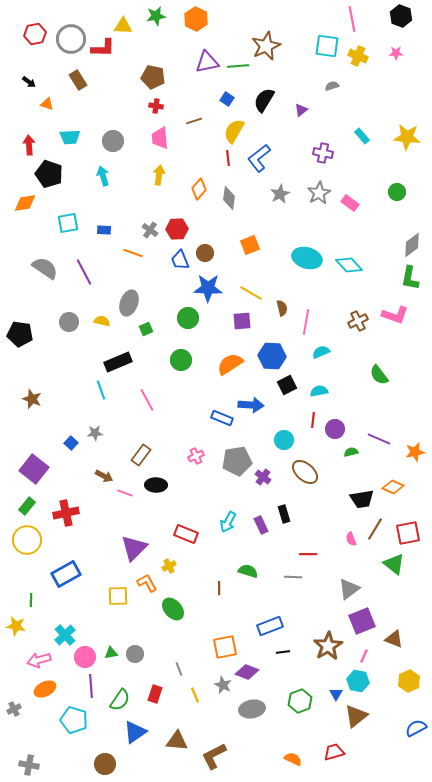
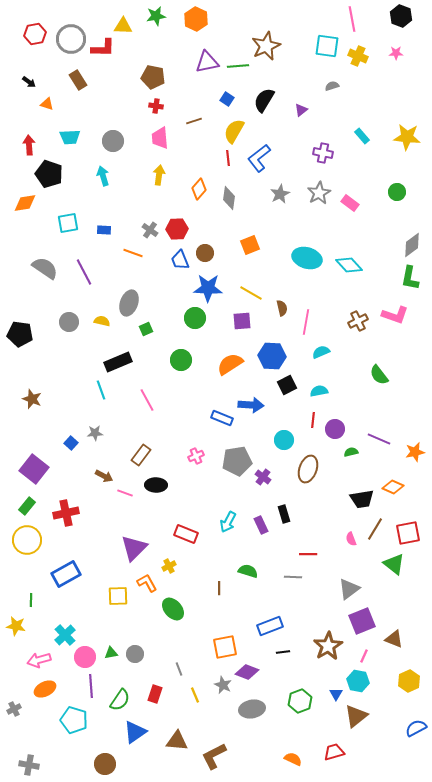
green circle at (188, 318): moved 7 px right
brown ellipse at (305, 472): moved 3 px right, 3 px up; rotated 68 degrees clockwise
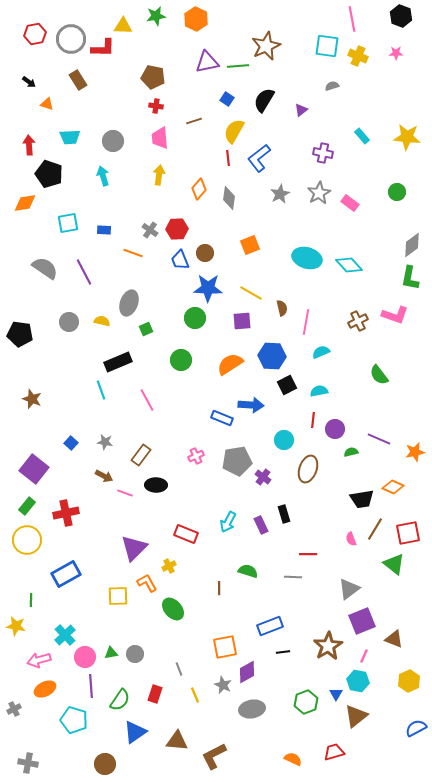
gray star at (95, 433): moved 10 px right, 9 px down; rotated 14 degrees clockwise
purple diamond at (247, 672): rotated 50 degrees counterclockwise
green hexagon at (300, 701): moved 6 px right, 1 px down
gray cross at (29, 765): moved 1 px left, 2 px up
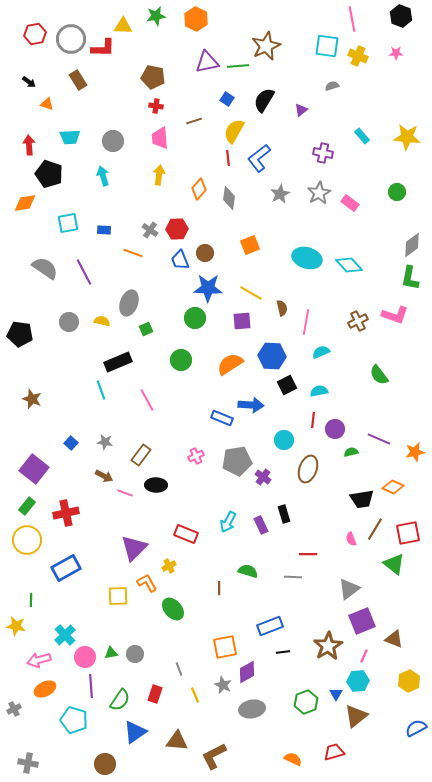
blue rectangle at (66, 574): moved 6 px up
cyan hexagon at (358, 681): rotated 15 degrees counterclockwise
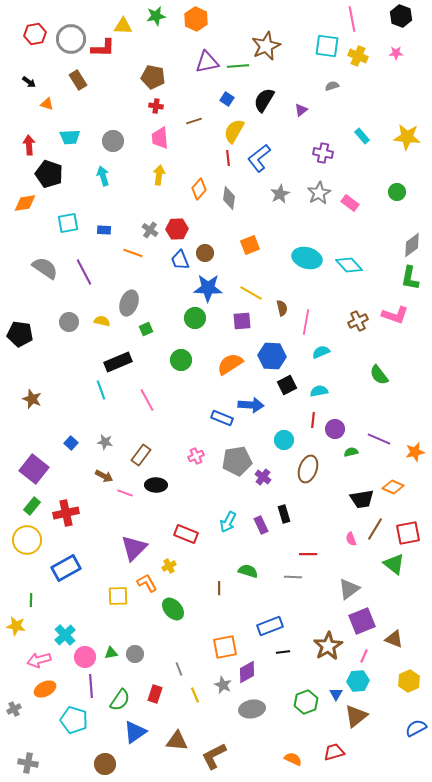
green rectangle at (27, 506): moved 5 px right
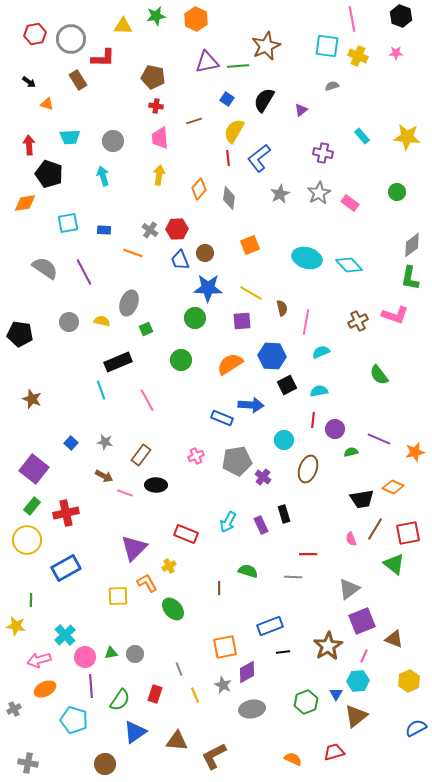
red L-shape at (103, 48): moved 10 px down
